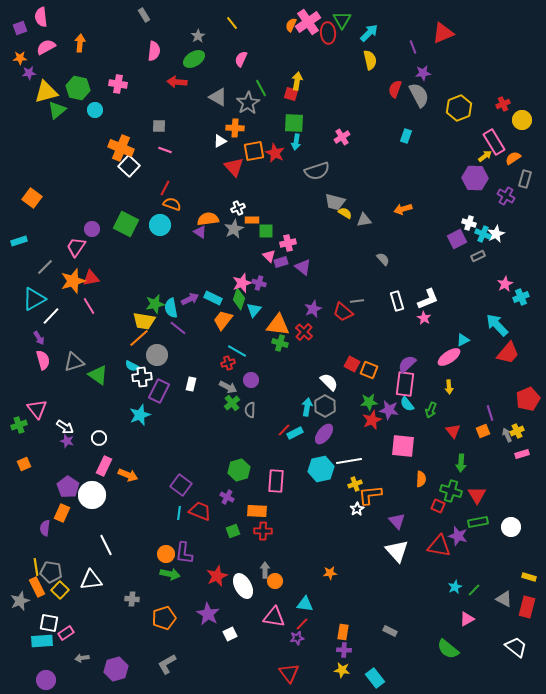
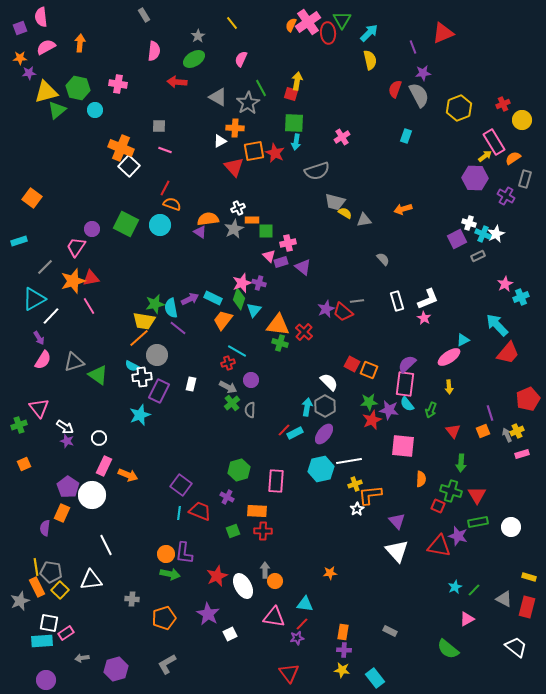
purple star at (313, 309): moved 13 px right
pink semicircle at (43, 360): rotated 48 degrees clockwise
pink triangle at (37, 409): moved 2 px right, 1 px up
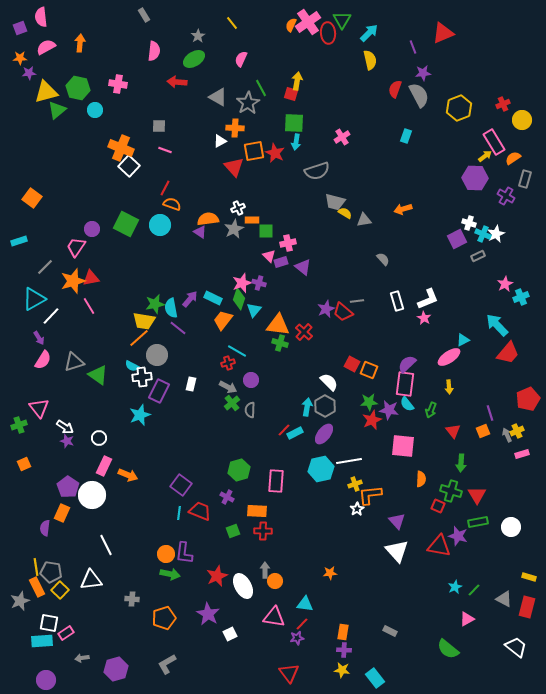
purple arrow at (190, 299): rotated 24 degrees counterclockwise
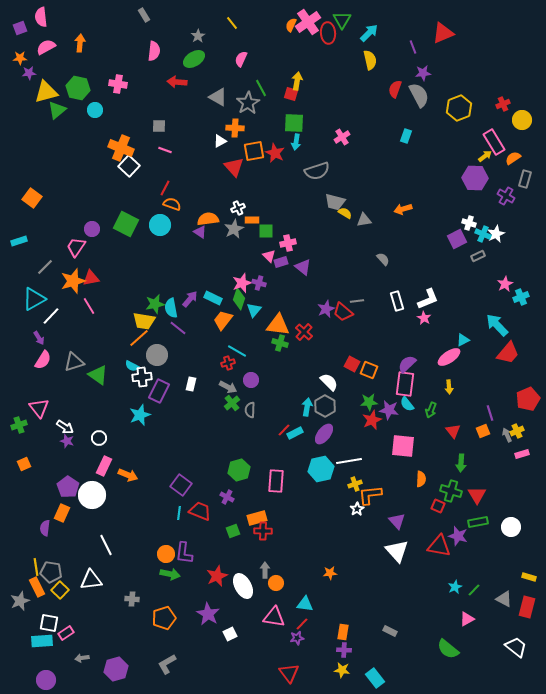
orange rectangle at (257, 511): moved 7 px down; rotated 18 degrees counterclockwise
orange circle at (275, 581): moved 1 px right, 2 px down
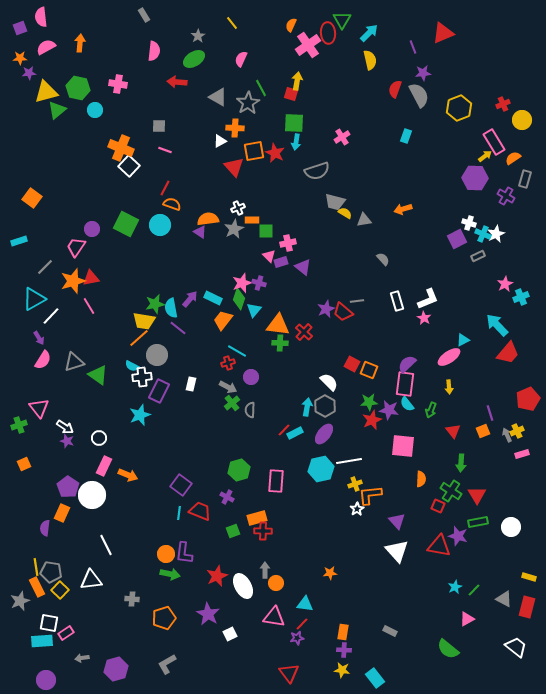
pink cross at (308, 22): moved 23 px down
green cross at (280, 343): rotated 14 degrees counterclockwise
purple circle at (251, 380): moved 3 px up
green cross at (451, 491): rotated 15 degrees clockwise
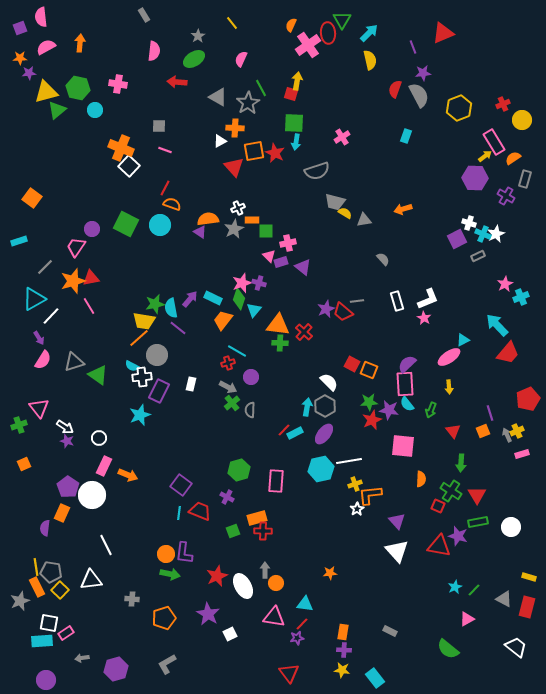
pink rectangle at (405, 384): rotated 10 degrees counterclockwise
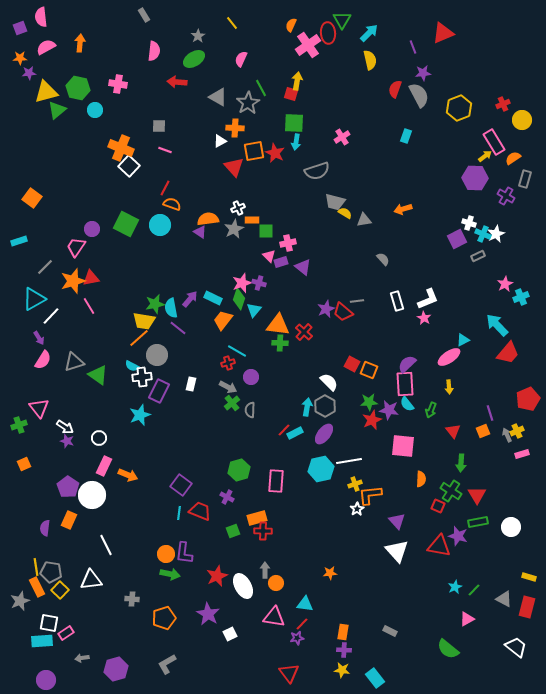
orange rectangle at (62, 513): moved 7 px right, 7 px down
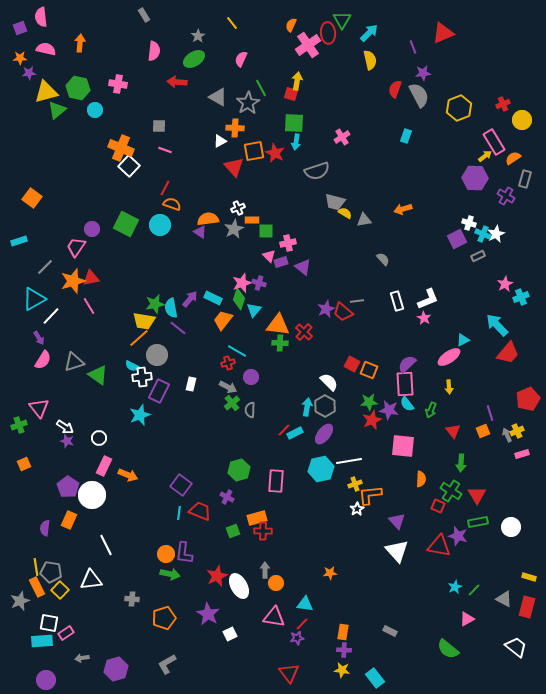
pink semicircle at (46, 47): moved 2 px down; rotated 42 degrees clockwise
white ellipse at (243, 586): moved 4 px left
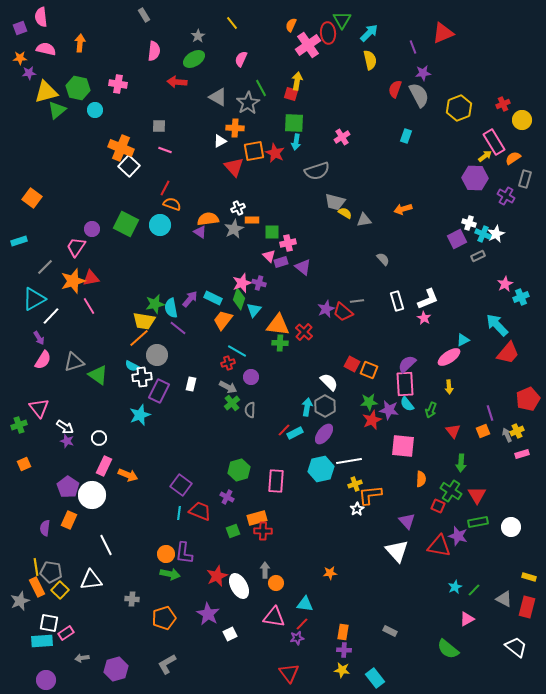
green square at (266, 231): moved 6 px right, 1 px down
purple triangle at (397, 521): moved 10 px right
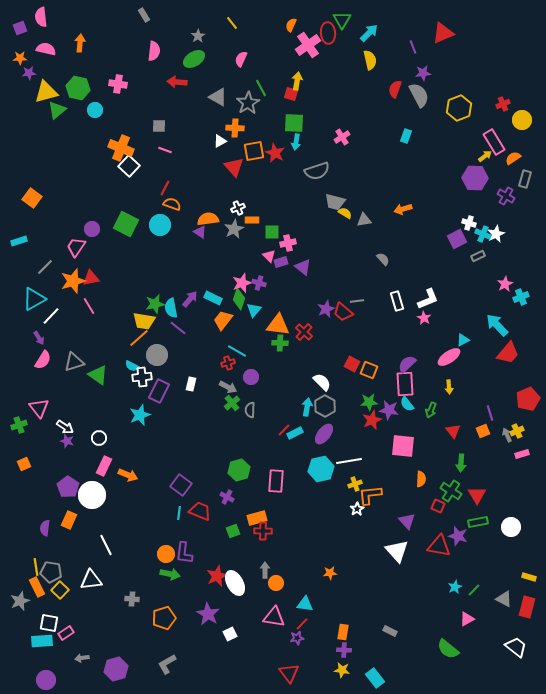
white semicircle at (329, 382): moved 7 px left
white ellipse at (239, 586): moved 4 px left, 3 px up
